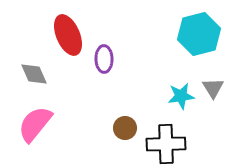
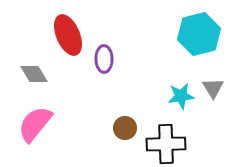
gray diamond: rotated 8 degrees counterclockwise
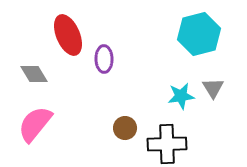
black cross: moved 1 px right
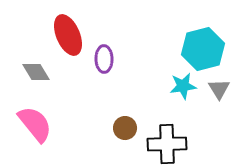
cyan hexagon: moved 4 px right, 15 px down
gray diamond: moved 2 px right, 2 px up
gray triangle: moved 6 px right, 1 px down
cyan star: moved 2 px right, 10 px up
pink semicircle: rotated 102 degrees clockwise
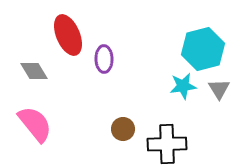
gray diamond: moved 2 px left, 1 px up
brown circle: moved 2 px left, 1 px down
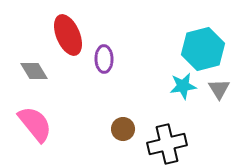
black cross: rotated 12 degrees counterclockwise
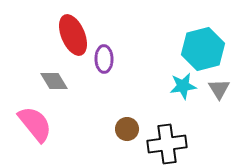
red ellipse: moved 5 px right
gray diamond: moved 20 px right, 10 px down
brown circle: moved 4 px right
black cross: rotated 6 degrees clockwise
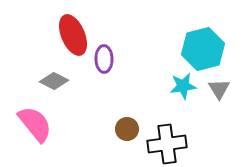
gray diamond: rotated 32 degrees counterclockwise
